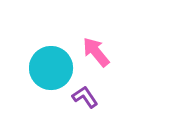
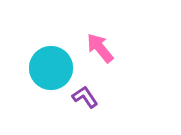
pink arrow: moved 4 px right, 4 px up
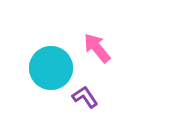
pink arrow: moved 3 px left
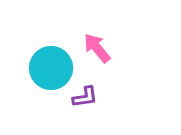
purple L-shape: rotated 116 degrees clockwise
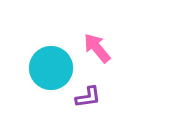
purple L-shape: moved 3 px right
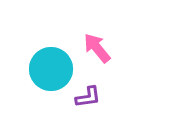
cyan circle: moved 1 px down
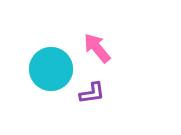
purple L-shape: moved 4 px right, 4 px up
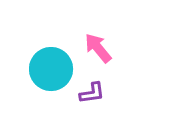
pink arrow: moved 1 px right
